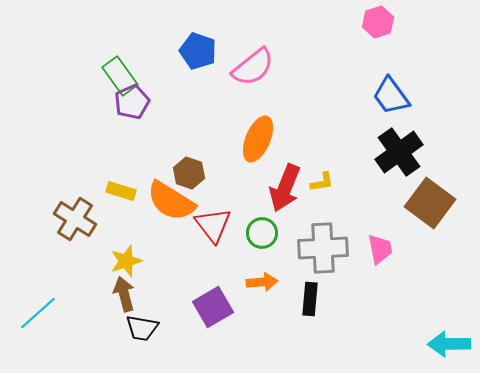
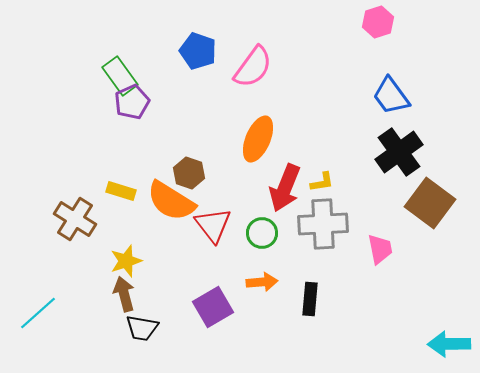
pink semicircle: rotated 15 degrees counterclockwise
gray cross: moved 24 px up
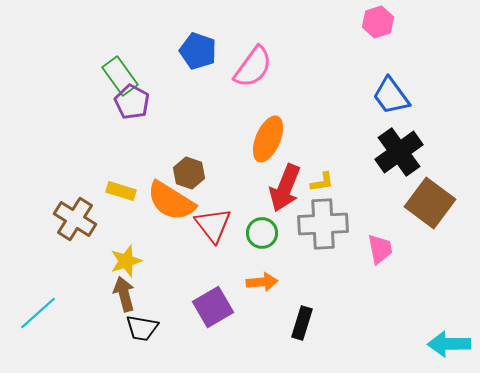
purple pentagon: rotated 20 degrees counterclockwise
orange ellipse: moved 10 px right
black rectangle: moved 8 px left, 24 px down; rotated 12 degrees clockwise
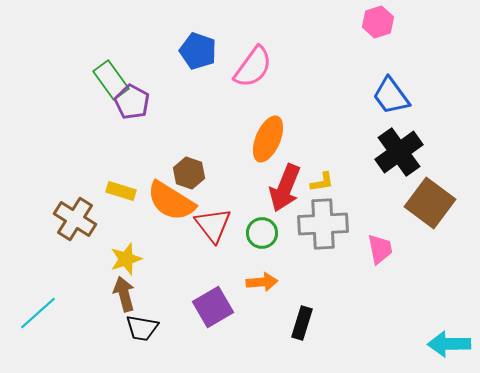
green rectangle: moved 9 px left, 4 px down
yellow star: moved 2 px up
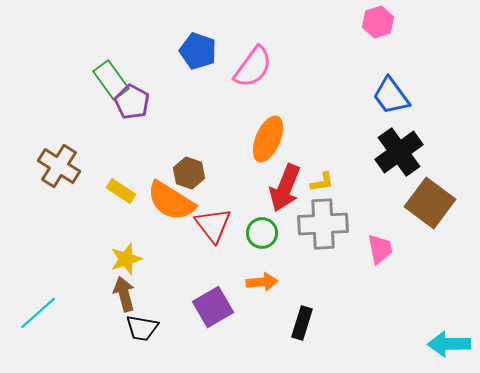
yellow rectangle: rotated 16 degrees clockwise
brown cross: moved 16 px left, 53 px up
